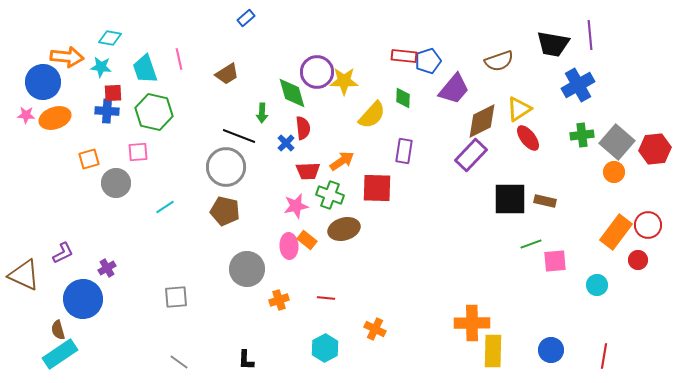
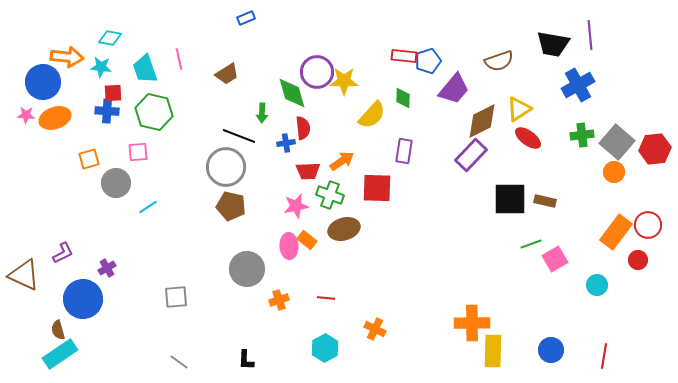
blue rectangle at (246, 18): rotated 18 degrees clockwise
red ellipse at (528, 138): rotated 16 degrees counterclockwise
blue cross at (286, 143): rotated 36 degrees clockwise
cyan line at (165, 207): moved 17 px left
brown pentagon at (225, 211): moved 6 px right, 5 px up
pink square at (555, 261): moved 2 px up; rotated 25 degrees counterclockwise
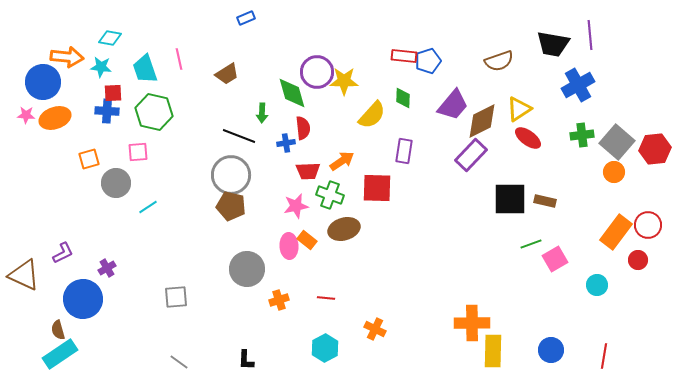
purple trapezoid at (454, 89): moved 1 px left, 16 px down
gray circle at (226, 167): moved 5 px right, 8 px down
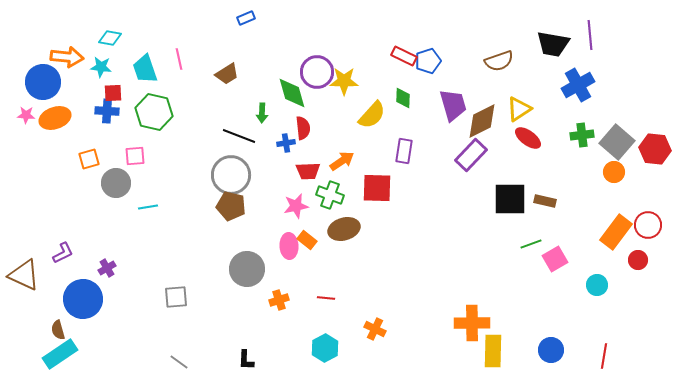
red rectangle at (404, 56): rotated 20 degrees clockwise
purple trapezoid at (453, 105): rotated 56 degrees counterclockwise
red hexagon at (655, 149): rotated 12 degrees clockwise
pink square at (138, 152): moved 3 px left, 4 px down
cyan line at (148, 207): rotated 24 degrees clockwise
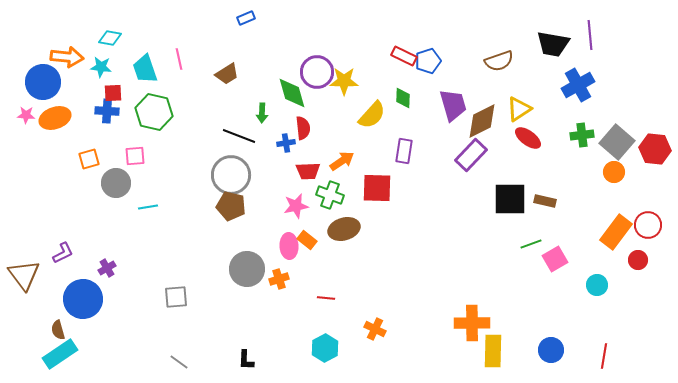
brown triangle at (24, 275): rotated 28 degrees clockwise
orange cross at (279, 300): moved 21 px up
